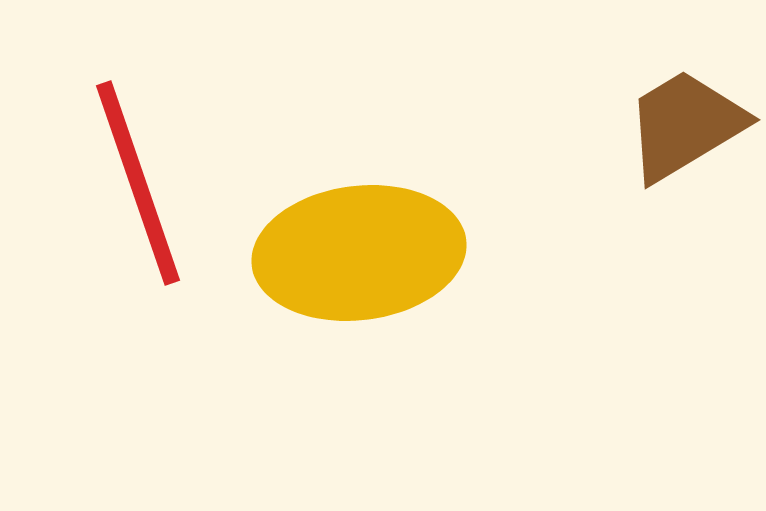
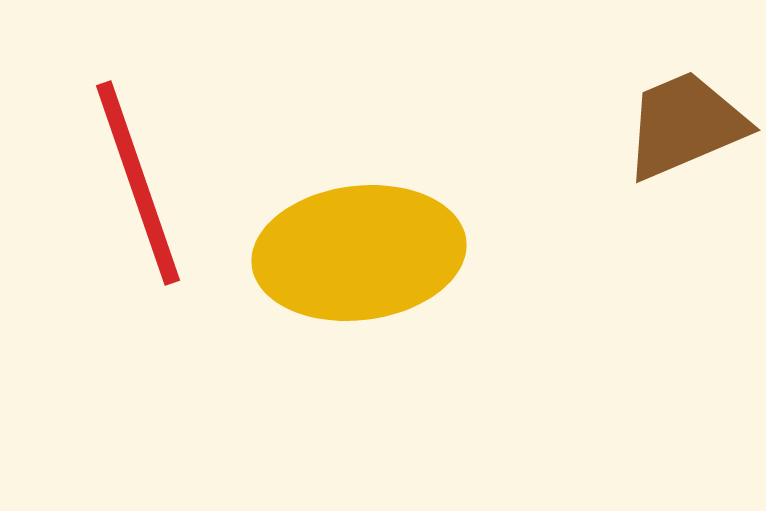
brown trapezoid: rotated 8 degrees clockwise
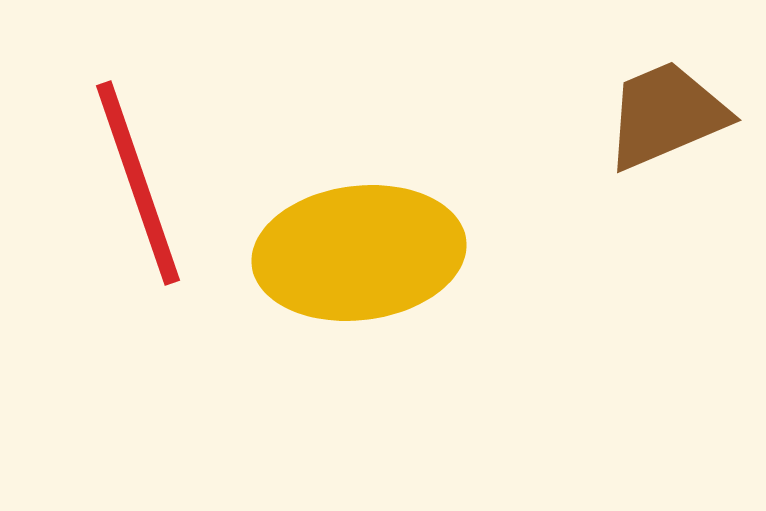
brown trapezoid: moved 19 px left, 10 px up
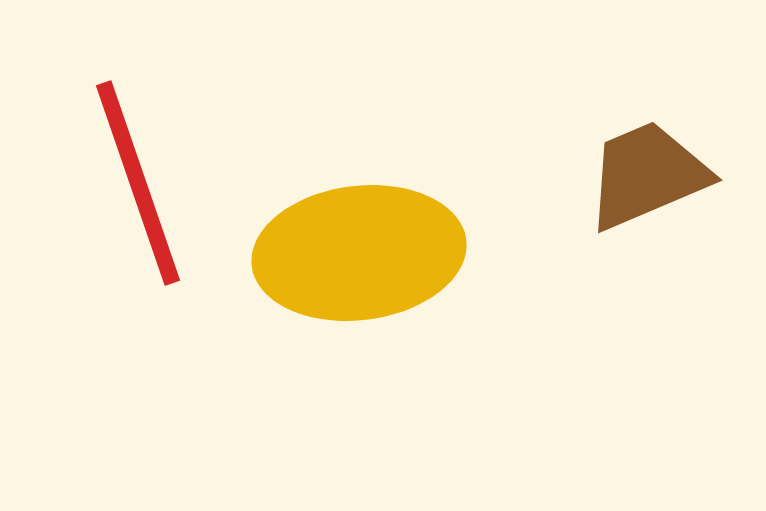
brown trapezoid: moved 19 px left, 60 px down
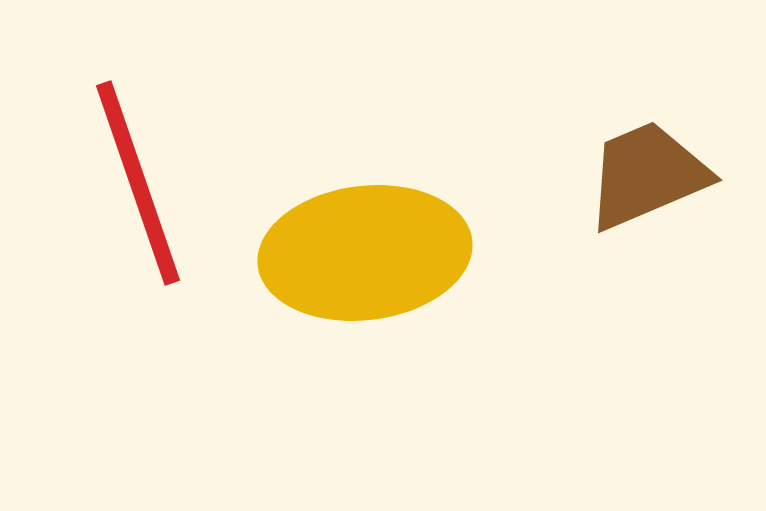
yellow ellipse: moved 6 px right
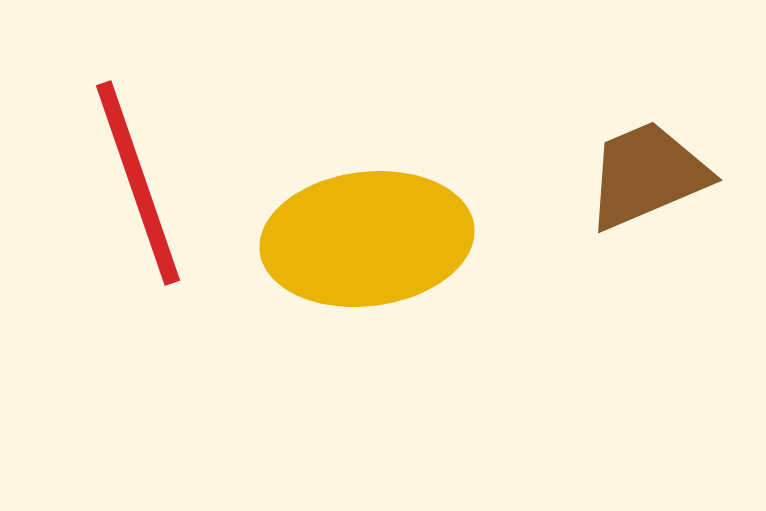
yellow ellipse: moved 2 px right, 14 px up
